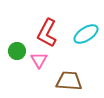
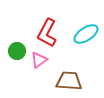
pink triangle: rotated 24 degrees clockwise
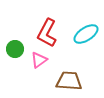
green circle: moved 2 px left, 2 px up
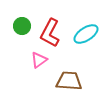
red L-shape: moved 3 px right
green circle: moved 7 px right, 23 px up
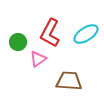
green circle: moved 4 px left, 16 px down
pink triangle: moved 1 px left, 1 px up
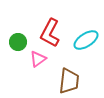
cyan ellipse: moved 6 px down
brown trapezoid: rotated 92 degrees clockwise
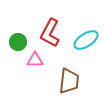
pink triangle: moved 3 px left, 1 px down; rotated 36 degrees clockwise
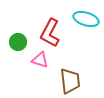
cyan ellipse: moved 21 px up; rotated 50 degrees clockwise
pink triangle: moved 5 px right; rotated 18 degrees clockwise
brown trapezoid: moved 1 px right; rotated 12 degrees counterclockwise
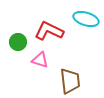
red L-shape: moved 1 px left, 2 px up; rotated 88 degrees clockwise
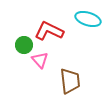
cyan ellipse: moved 2 px right
green circle: moved 6 px right, 3 px down
pink triangle: rotated 30 degrees clockwise
